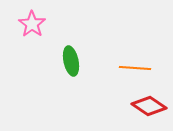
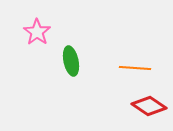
pink star: moved 5 px right, 8 px down
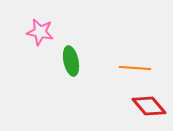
pink star: moved 3 px right; rotated 24 degrees counterclockwise
red diamond: rotated 16 degrees clockwise
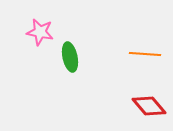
green ellipse: moved 1 px left, 4 px up
orange line: moved 10 px right, 14 px up
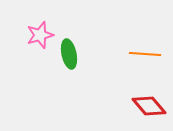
pink star: moved 3 px down; rotated 28 degrees counterclockwise
green ellipse: moved 1 px left, 3 px up
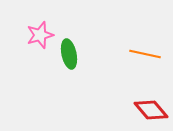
orange line: rotated 8 degrees clockwise
red diamond: moved 2 px right, 4 px down
